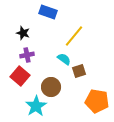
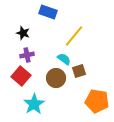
red square: moved 1 px right
brown circle: moved 5 px right, 9 px up
cyan star: moved 2 px left, 2 px up
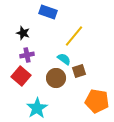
cyan star: moved 3 px right, 4 px down
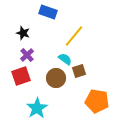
purple cross: rotated 32 degrees counterclockwise
cyan semicircle: moved 1 px right
red square: rotated 30 degrees clockwise
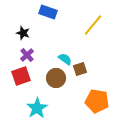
yellow line: moved 19 px right, 11 px up
brown square: moved 1 px right, 2 px up
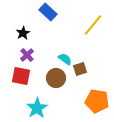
blue rectangle: rotated 24 degrees clockwise
black star: rotated 24 degrees clockwise
red square: rotated 30 degrees clockwise
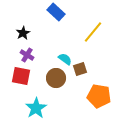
blue rectangle: moved 8 px right
yellow line: moved 7 px down
purple cross: rotated 16 degrees counterclockwise
orange pentagon: moved 2 px right, 5 px up
cyan star: moved 1 px left
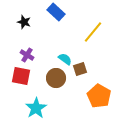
black star: moved 1 px right, 11 px up; rotated 24 degrees counterclockwise
orange pentagon: rotated 20 degrees clockwise
